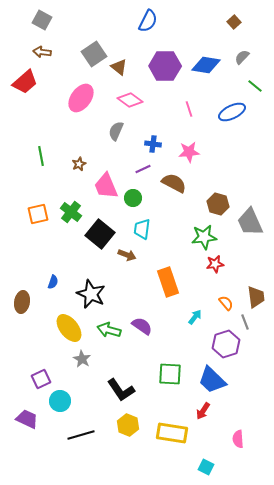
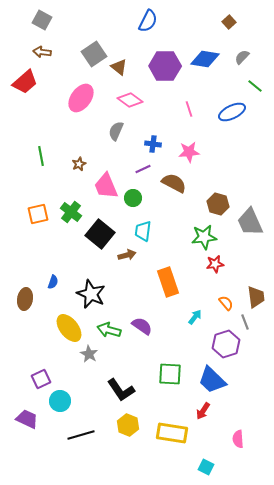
brown square at (234, 22): moved 5 px left
blue diamond at (206, 65): moved 1 px left, 6 px up
cyan trapezoid at (142, 229): moved 1 px right, 2 px down
brown arrow at (127, 255): rotated 36 degrees counterclockwise
brown ellipse at (22, 302): moved 3 px right, 3 px up
gray star at (82, 359): moved 7 px right, 5 px up
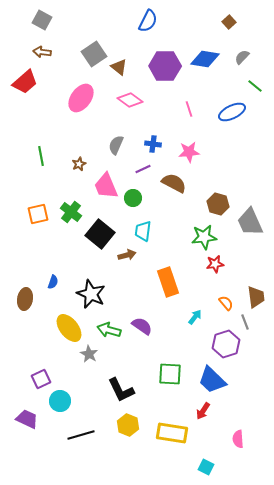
gray semicircle at (116, 131): moved 14 px down
black L-shape at (121, 390): rotated 8 degrees clockwise
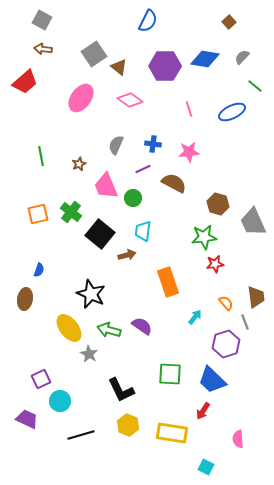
brown arrow at (42, 52): moved 1 px right, 3 px up
gray trapezoid at (250, 222): moved 3 px right
blue semicircle at (53, 282): moved 14 px left, 12 px up
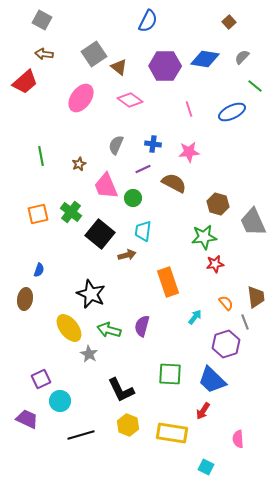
brown arrow at (43, 49): moved 1 px right, 5 px down
purple semicircle at (142, 326): rotated 110 degrees counterclockwise
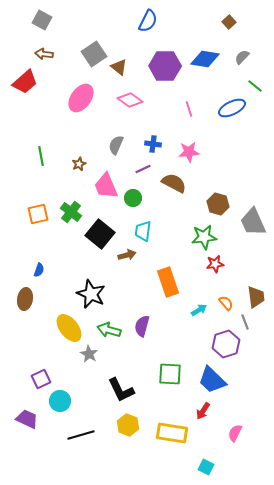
blue ellipse at (232, 112): moved 4 px up
cyan arrow at (195, 317): moved 4 px right, 7 px up; rotated 21 degrees clockwise
pink semicircle at (238, 439): moved 3 px left, 6 px up; rotated 30 degrees clockwise
